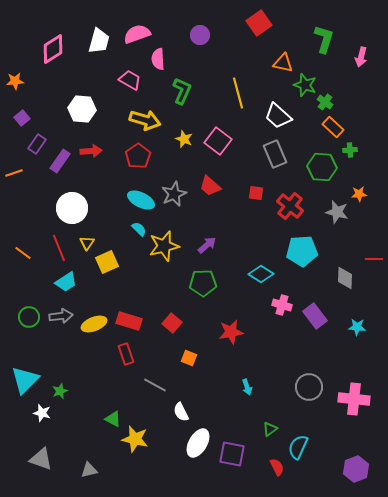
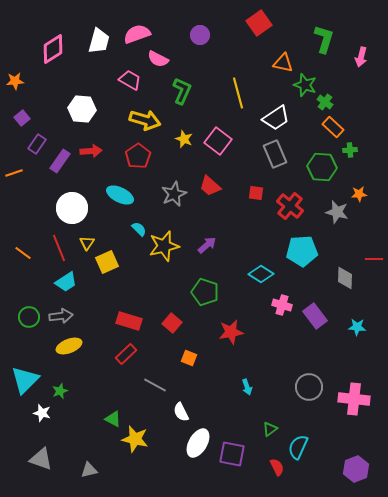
pink semicircle at (158, 59): rotated 60 degrees counterclockwise
white trapezoid at (278, 116): moved 2 px left, 2 px down; rotated 76 degrees counterclockwise
cyan ellipse at (141, 200): moved 21 px left, 5 px up
green pentagon at (203, 283): moved 2 px right, 9 px down; rotated 20 degrees clockwise
yellow ellipse at (94, 324): moved 25 px left, 22 px down
red rectangle at (126, 354): rotated 65 degrees clockwise
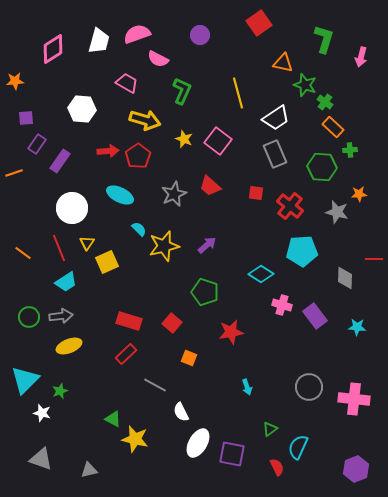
pink trapezoid at (130, 80): moved 3 px left, 3 px down
purple square at (22, 118): moved 4 px right; rotated 35 degrees clockwise
red arrow at (91, 151): moved 17 px right
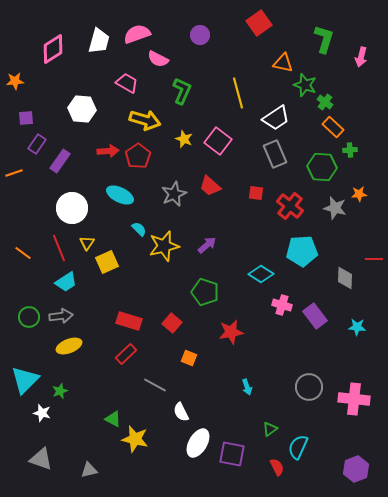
gray star at (337, 212): moved 2 px left, 4 px up
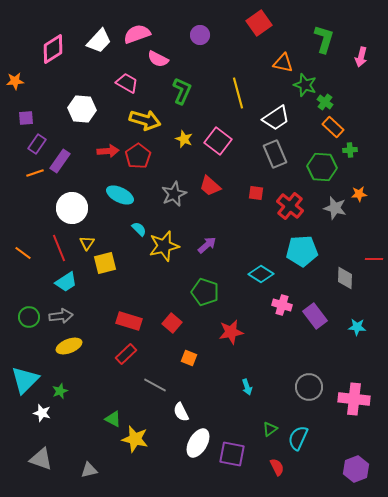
white trapezoid at (99, 41): rotated 28 degrees clockwise
orange line at (14, 173): moved 21 px right
yellow square at (107, 262): moved 2 px left, 1 px down; rotated 10 degrees clockwise
cyan semicircle at (298, 447): moved 9 px up
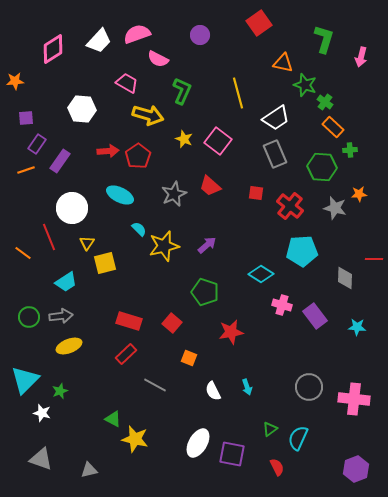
yellow arrow at (145, 120): moved 3 px right, 5 px up
orange line at (35, 173): moved 9 px left, 3 px up
red line at (59, 248): moved 10 px left, 11 px up
white semicircle at (181, 412): moved 32 px right, 21 px up
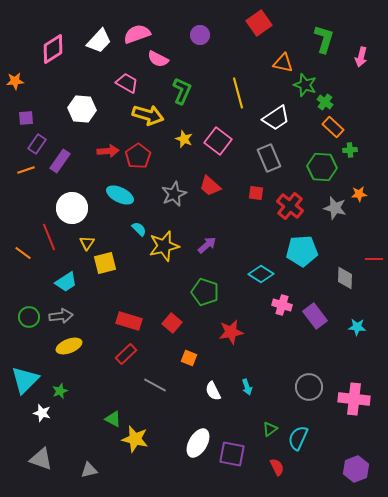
gray rectangle at (275, 154): moved 6 px left, 4 px down
